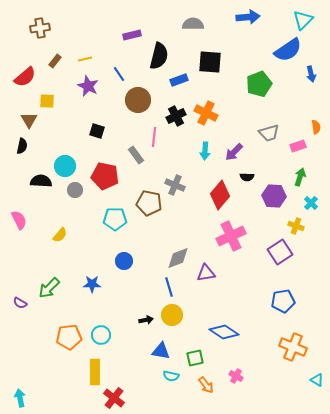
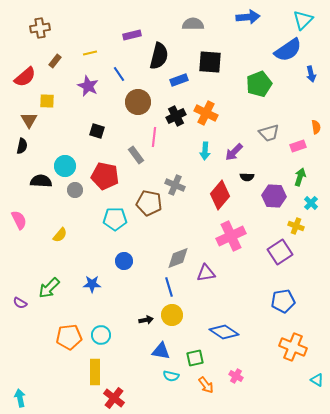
yellow line at (85, 59): moved 5 px right, 6 px up
brown circle at (138, 100): moved 2 px down
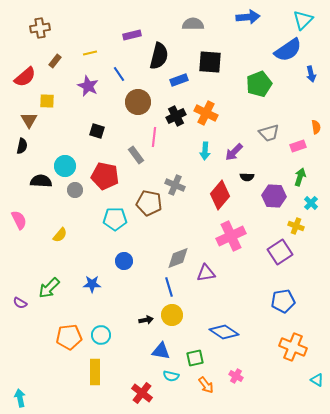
red cross at (114, 398): moved 28 px right, 5 px up
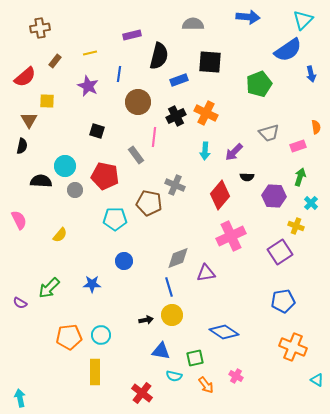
blue arrow at (248, 17): rotated 10 degrees clockwise
blue line at (119, 74): rotated 42 degrees clockwise
cyan semicircle at (171, 376): moved 3 px right
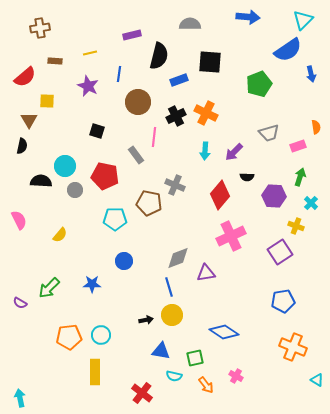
gray semicircle at (193, 24): moved 3 px left
brown rectangle at (55, 61): rotated 56 degrees clockwise
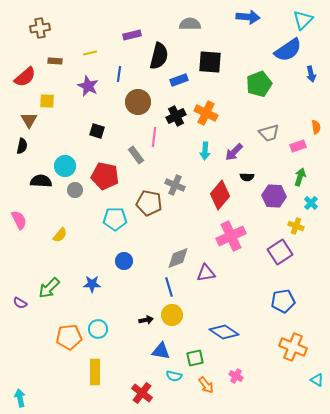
cyan circle at (101, 335): moved 3 px left, 6 px up
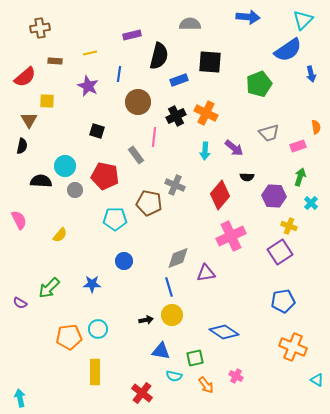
purple arrow at (234, 152): moved 4 px up; rotated 96 degrees counterclockwise
yellow cross at (296, 226): moved 7 px left
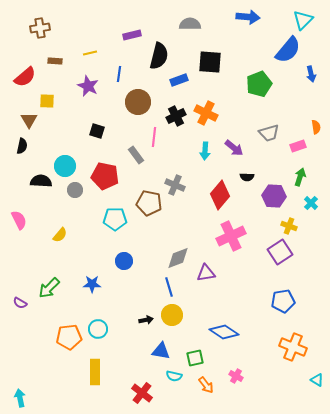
blue semicircle at (288, 50): rotated 16 degrees counterclockwise
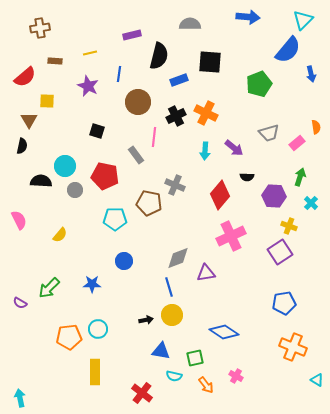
pink rectangle at (298, 146): moved 1 px left, 3 px up; rotated 21 degrees counterclockwise
blue pentagon at (283, 301): moved 1 px right, 2 px down
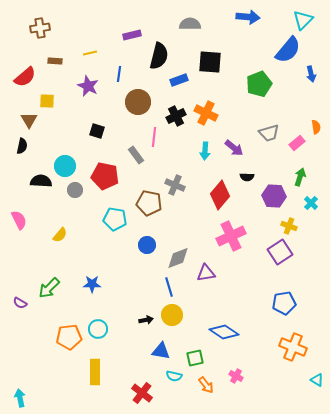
cyan pentagon at (115, 219): rotated 10 degrees clockwise
blue circle at (124, 261): moved 23 px right, 16 px up
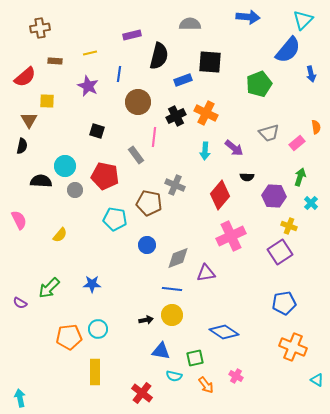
blue rectangle at (179, 80): moved 4 px right
blue line at (169, 287): moved 3 px right, 2 px down; rotated 66 degrees counterclockwise
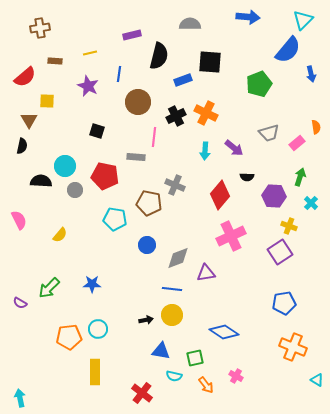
gray rectangle at (136, 155): moved 2 px down; rotated 48 degrees counterclockwise
